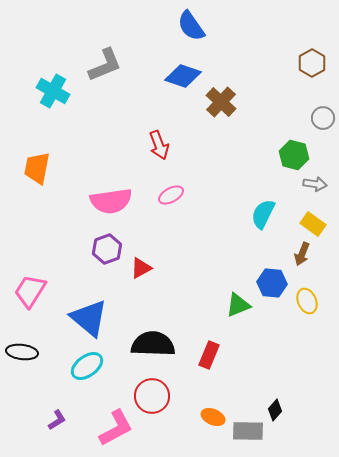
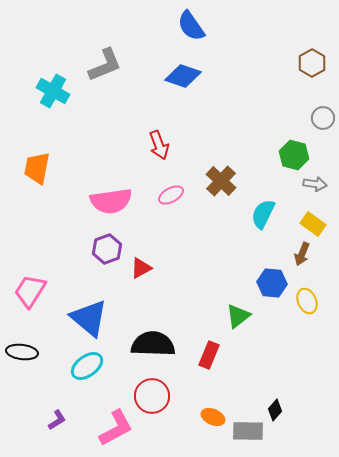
brown cross: moved 79 px down
green triangle: moved 11 px down; rotated 16 degrees counterclockwise
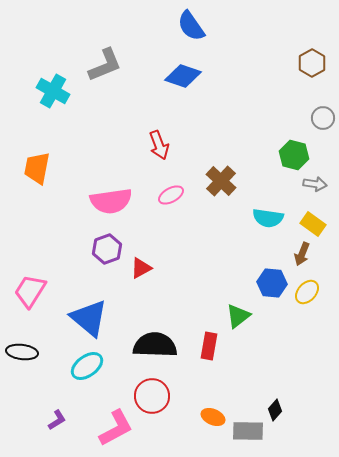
cyan semicircle: moved 5 px right, 4 px down; rotated 108 degrees counterclockwise
yellow ellipse: moved 9 px up; rotated 65 degrees clockwise
black semicircle: moved 2 px right, 1 px down
red rectangle: moved 9 px up; rotated 12 degrees counterclockwise
